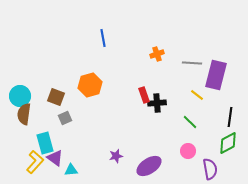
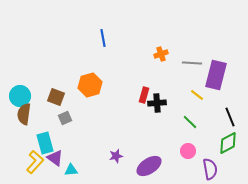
orange cross: moved 4 px right
red rectangle: rotated 35 degrees clockwise
black line: rotated 30 degrees counterclockwise
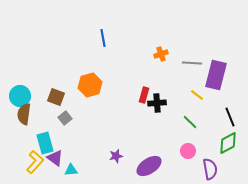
gray square: rotated 16 degrees counterclockwise
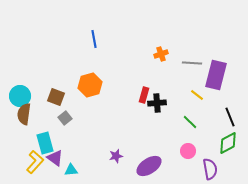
blue line: moved 9 px left, 1 px down
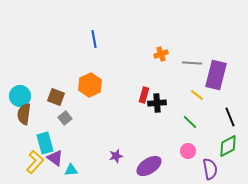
orange hexagon: rotated 10 degrees counterclockwise
green diamond: moved 3 px down
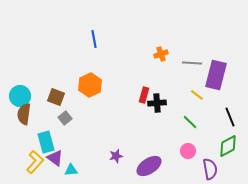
cyan rectangle: moved 1 px right, 1 px up
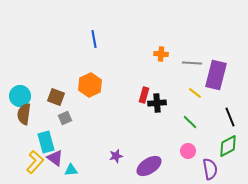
orange cross: rotated 24 degrees clockwise
yellow line: moved 2 px left, 2 px up
gray square: rotated 16 degrees clockwise
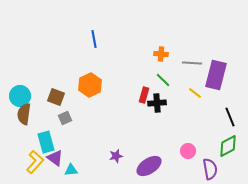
green line: moved 27 px left, 42 px up
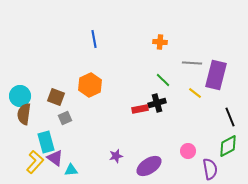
orange cross: moved 1 px left, 12 px up
red rectangle: moved 4 px left, 14 px down; rotated 63 degrees clockwise
black cross: rotated 12 degrees counterclockwise
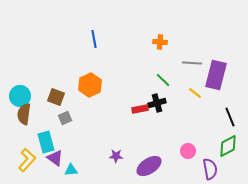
purple star: rotated 16 degrees clockwise
yellow L-shape: moved 8 px left, 2 px up
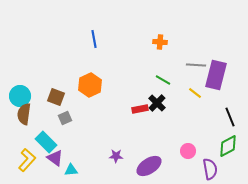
gray line: moved 4 px right, 2 px down
green line: rotated 14 degrees counterclockwise
black cross: rotated 30 degrees counterclockwise
cyan rectangle: rotated 30 degrees counterclockwise
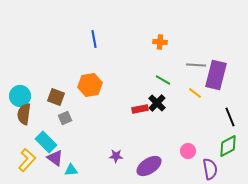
orange hexagon: rotated 15 degrees clockwise
